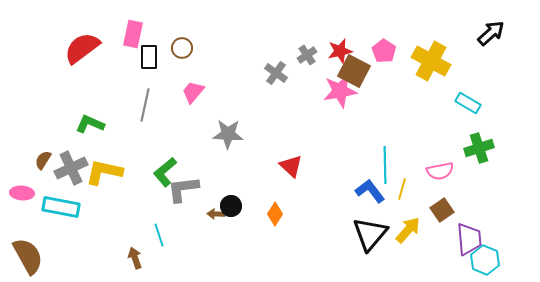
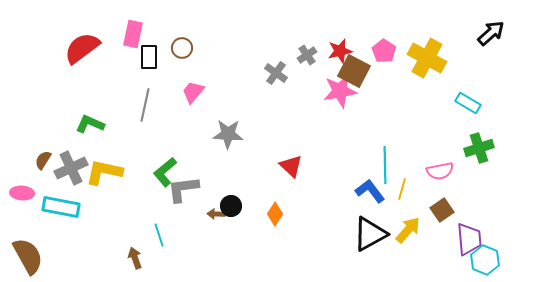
yellow cross at (431, 61): moved 4 px left, 3 px up
black triangle at (370, 234): rotated 21 degrees clockwise
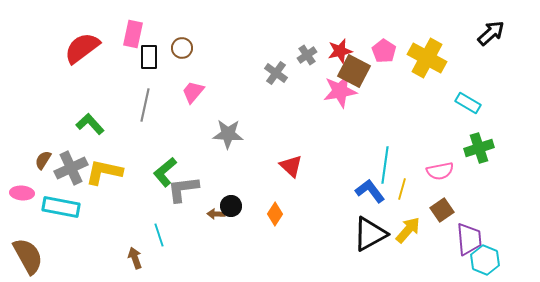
green L-shape at (90, 124): rotated 24 degrees clockwise
cyan line at (385, 165): rotated 9 degrees clockwise
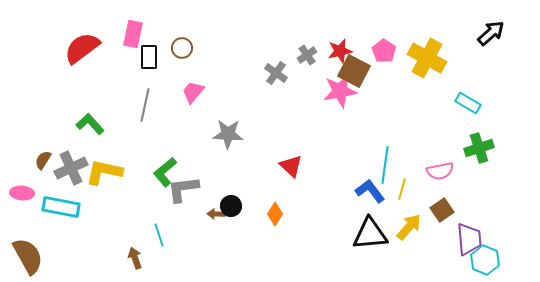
yellow arrow at (408, 230): moved 1 px right, 3 px up
black triangle at (370, 234): rotated 24 degrees clockwise
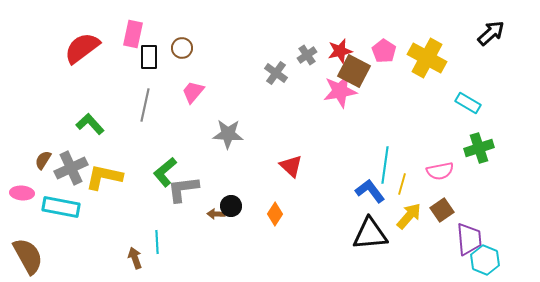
yellow L-shape at (104, 172): moved 5 px down
yellow line at (402, 189): moved 5 px up
yellow arrow at (409, 227): moved 11 px up
cyan line at (159, 235): moved 2 px left, 7 px down; rotated 15 degrees clockwise
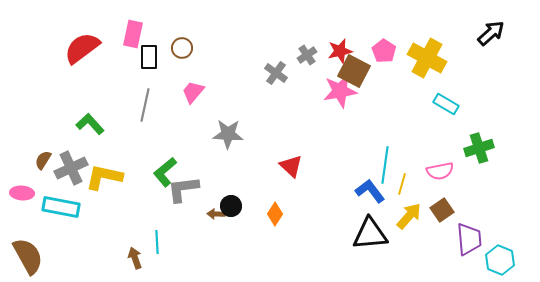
cyan rectangle at (468, 103): moved 22 px left, 1 px down
cyan hexagon at (485, 260): moved 15 px right
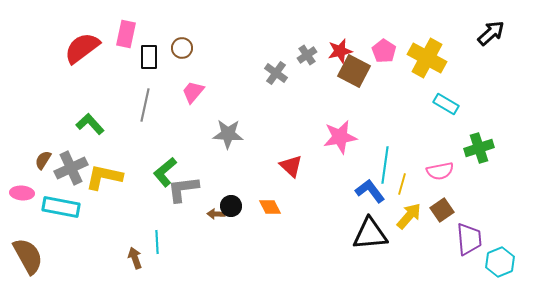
pink rectangle at (133, 34): moved 7 px left
pink star at (340, 91): moved 46 px down
orange diamond at (275, 214): moved 5 px left, 7 px up; rotated 60 degrees counterclockwise
cyan hexagon at (500, 260): moved 2 px down; rotated 16 degrees clockwise
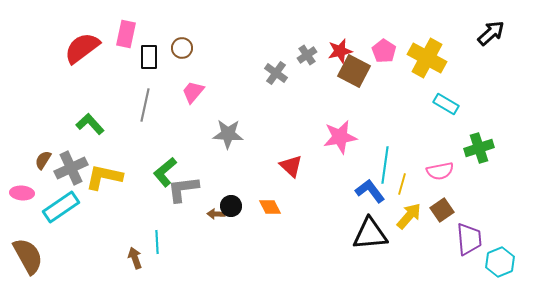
cyan rectangle at (61, 207): rotated 45 degrees counterclockwise
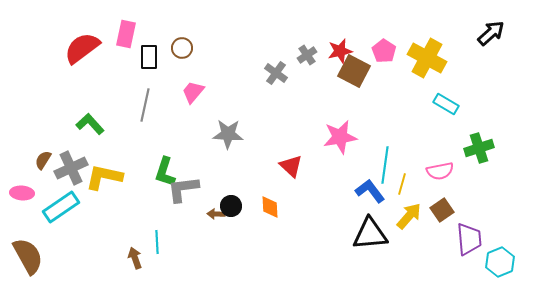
green L-shape at (165, 172): rotated 32 degrees counterclockwise
orange diamond at (270, 207): rotated 25 degrees clockwise
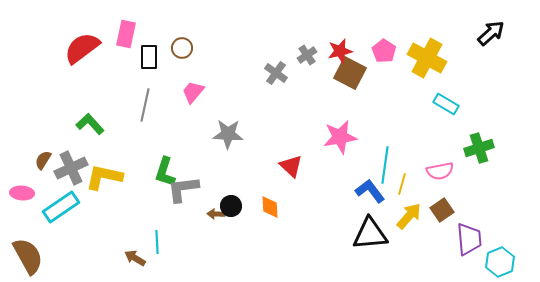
brown square at (354, 71): moved 4 px left, 2 px down
brown arrow at (135, 258): rotated 40 degrees counterclockwise
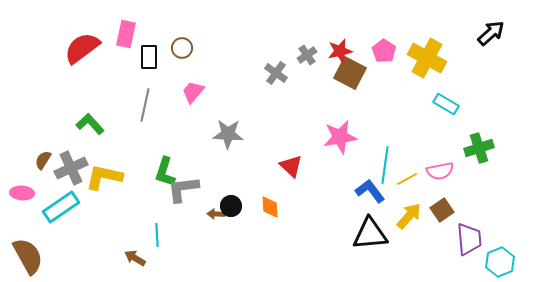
yellow line at (402, 184): moved 5 px right, 5 px up; rotated 45 degrees clockwise
cyan line at (157, 242): moved 7 px up
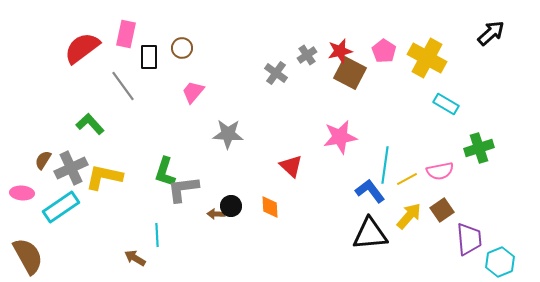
gray line at (145, 105): moved 22 px left, 19 px up; rotated 48 degrees counterclockwise
